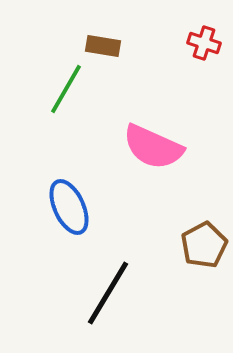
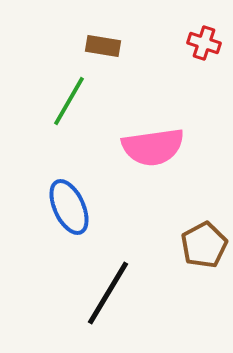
green line: moved 3 px right, 12 px down
pink semicircle: rotated 32 degrees counterclockwise
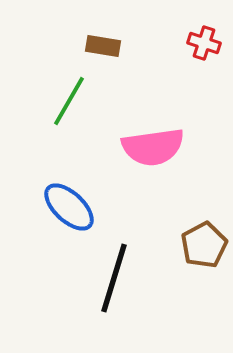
blue ellipse: rotated 22 degrees counterclockwise
black line: moved 6 px right, 15 px up; rotated 14 degrees counterclockwise
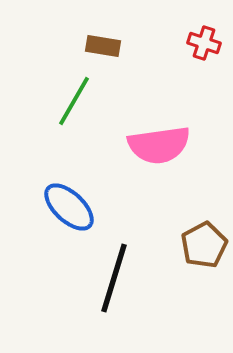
green line: moved 5 px right
pink semicircle: moved 6 px right, 2 px up
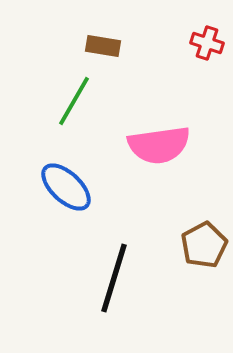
red cross: moved 3 px right
blue ellipse: moved 3 px left, 20 px up
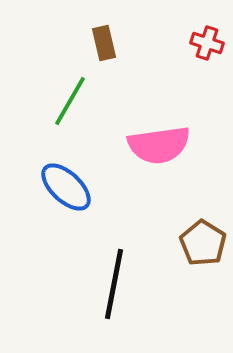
brown rectangle: moved 1 px right, 3 px up; rotated 68 degrees clockwise
green line: moved 4 px left
brown pentagon: moved 1 px left, 2 px up; rotated 12 degrees counterclockwise
black line: moved 6 px down; rotated 6 degrees counterclockwise
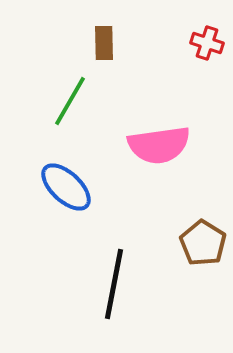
brown rectangle: rotated 12 degrees clockwise
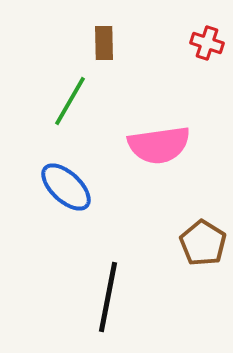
black line: moved 6 px left, 13 px down
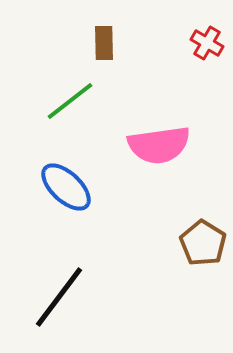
red cross: rotated 12 degrees clockwise
green line: rotated 22 degrees clockwise
black line: moved 49 px left; rotated 26 degrees clockwise
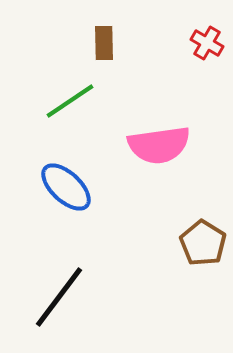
green line: rotated 4 degrees clockwise
